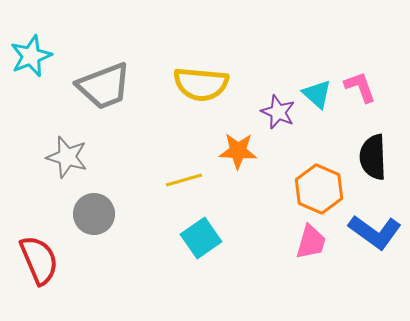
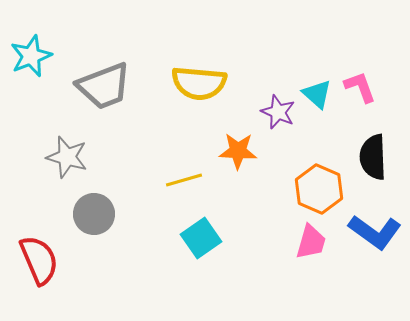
yellow semicircle: moved 2 px left, 1 px up
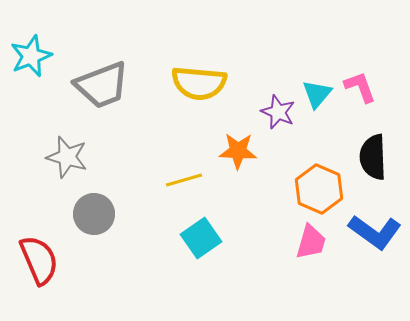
gray trapezoid: moved 2 px left, 1 px up
cyan triangle: rotated 28 degrees clockwise
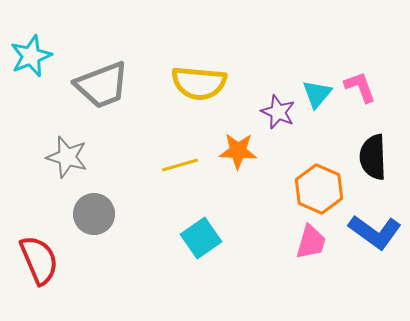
yellow line: moved 4 px left, 15 px up
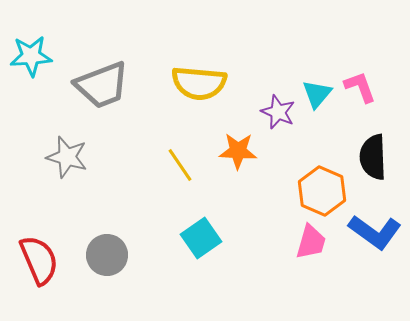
cyan star: rotated 18 degrees clockwise
yellow line: rotated 72 degrees clockwise
orange hexagon: moved 3 px right, 2 px down
gray circle: moved 13 px right, 41 px down
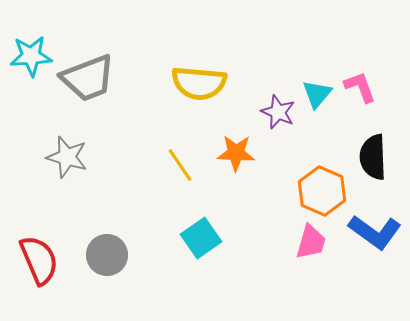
gray trapezoid: moved 14 px left, 7 px up
orange star: moved 2 px left, 2 px down
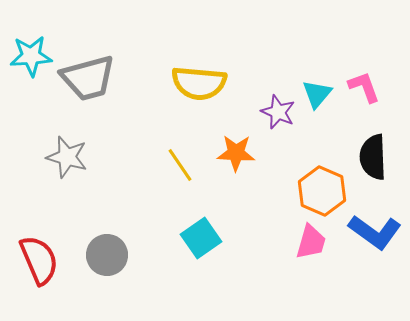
gray trapezoid: rotated 6 degrees clockwise
pink L-shape: moved 4 px right
